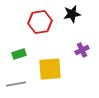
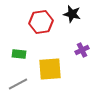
black star: rotated 24 degrees clockwise
red hexagon: moved 1 px right
green rectangle: rotated 24 degrees clockwise
gray line: moved 2 px right; rotated 18 degrees counterclockwise
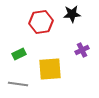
black star: rotated 18 degrees counterclockwise
green rectangle: rotated 32 degrees counterclockwise
gray line: rotated 36 degrees clockwise
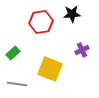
green rectangle: moved 6 px left, 1 px up; rotated 16 degrees counterclockwise
yellow square: rotated 25 degrees clockwise
gray line: moved 1 px left
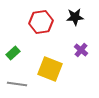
black star: moved 3 px right, 3 px down
purple cross: moved 1 px left; rotated 24 degrees counterclockwise
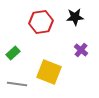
yellow square: moved 1 px left, 3 px down
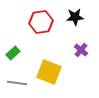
gray line: moved 1 px up
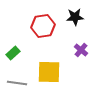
red hexagon: moved 2 px right, 4 px down
yellow square: rotated 20 degrees counterclockwise
